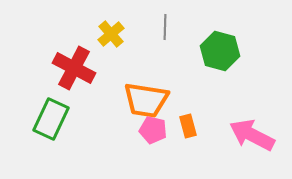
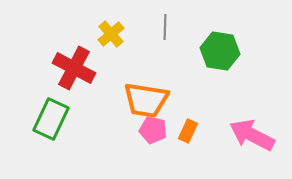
green hexagon: rotated 6 degrees counterclockwise
orange rectangle: moved 5 px down; rotated 40 degrees clockwise
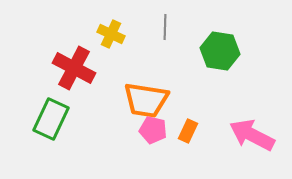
yellow cross: rotated 24 degrees counterclockwise
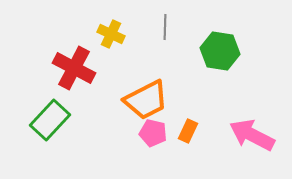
orange trapezoid: rotated 36 degrees counterclockwise
green rectangle: moved 1 px left, 1 px down; rotated 18 degrees clockwise
pink pentagon: moved 3 px down
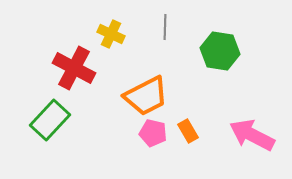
orange trapezoid: moved 4 px up
orange rectangle: rotated 55 degrees counterclockwise
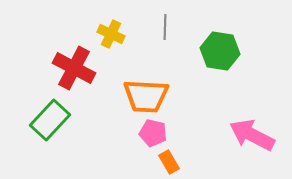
orange trapezoid: rotated 30 degrees clockwise
orange rectangle: moved 19 px left, 31 px down
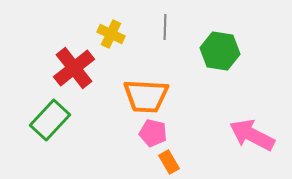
red cross: rotated 24 degrees clockwise
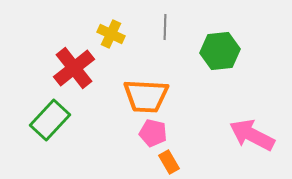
green hexagon: rotated 15 degrees counterclockwise
